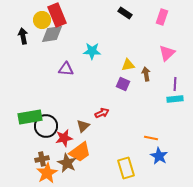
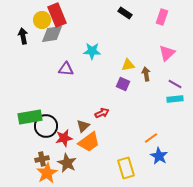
purple line: rotated 64 degrees counterclockwise
orange line: rotated 48 degrees counterclockwise
orange trapezoid: moved 9 px right, 10 px up
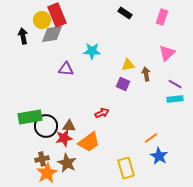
brown triangle: moved 14 px left; rotated 48 degrees clockwise
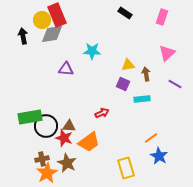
cyan rectangle: moved 33 px left
red star: rotated 30 degrees clockwise
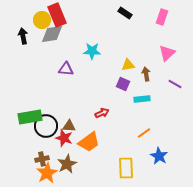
orange line: moved 7 px left, 5 px up
brown star: moved 1 px down; rotated 18 degrees clockwise
yellow rectangle: rotated 15 degrees clockwise
